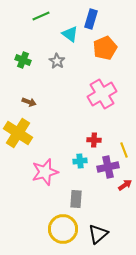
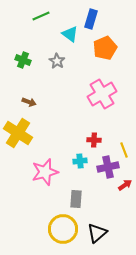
black triangle: moved 1 px left, 1 px up
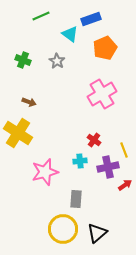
blue rectangle: rotated 54 degrees clockwise
red cross: rotated 32 degrees clockwise
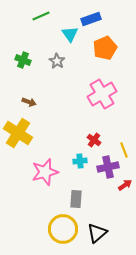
cyan triangle: rotated 18 degrees clockwise
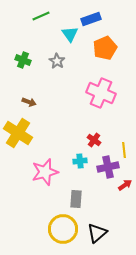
pink cross: moved 1 px left, 1 px up; rotated 36 degrees counterclockwise
yellow line: rotated 14 degrees clockwise
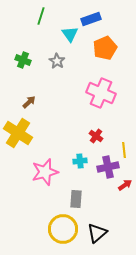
green line: rotated 48 degrees counterclockwise
brown arrow: rotated 64 degrees counterclockwise
red cross: moved 2 px right, 4 px up
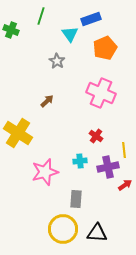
green cross: moved 12 px left, 30 px up
brown arrow: moved 18 px right, 1 px up
black triangle: rotated 45 degrees clockwise
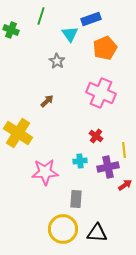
pink star: rotated 12 degrees clockwise
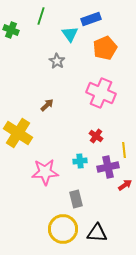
brown arrow: moved 4 px down
gray rectangle: rotated 18 degrees counterclockwise
